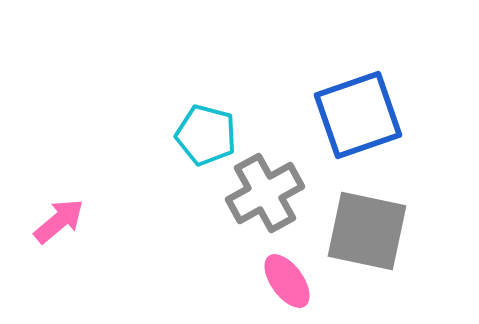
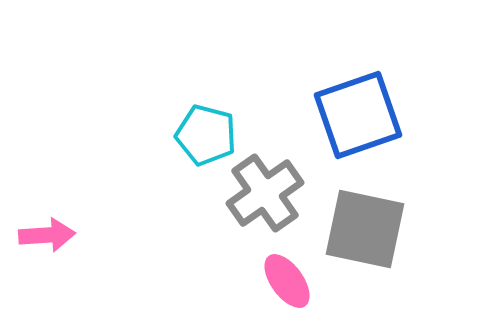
gray cross: rotated 6 degrees counterclockwise
pink arrow: moved 12 px left, 14 px down; rotated 36 degrees clockwise
gray square: moved 2 px left, 2 px up
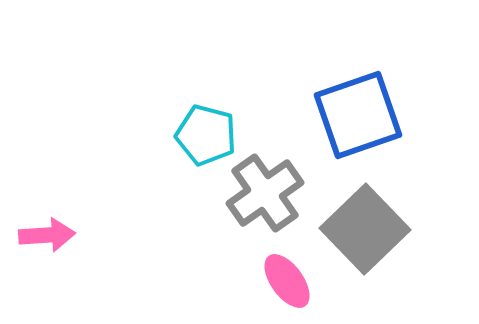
gray square: rotated 34 degrees clockwise
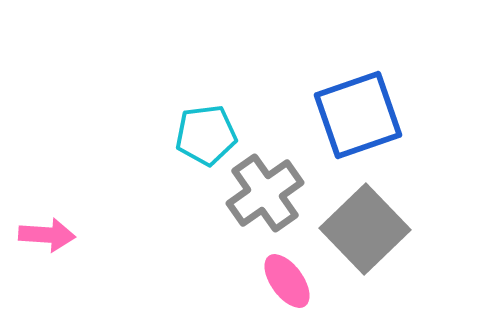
cyan pentagon: rotated 22 degrees counterclockwise
pink arrow: rotated 8 degrees clockwise
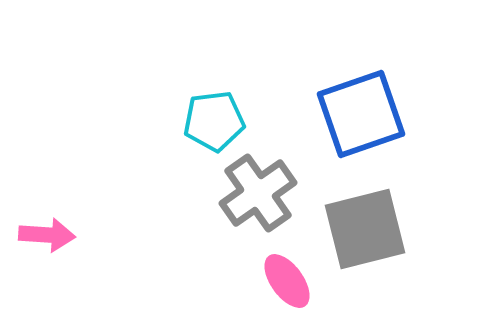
blue square: moved 3 px right, 1 px up
cyan pentagon: moved 8 px right, 14 px up
gray cross: moved 7 px left
gray square: rotated 30 degrees clockwise
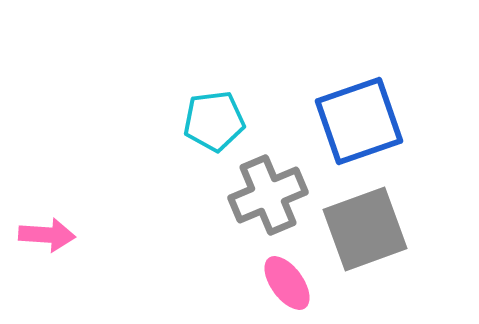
blue square: moved 2 px left, 7 px down
gray cross: moved 10 px right, 2 px down; rotated 12 degrees clockwise
gray square: rotated 6 degrees counterclockwise
pink ellipse: moved 2 px down
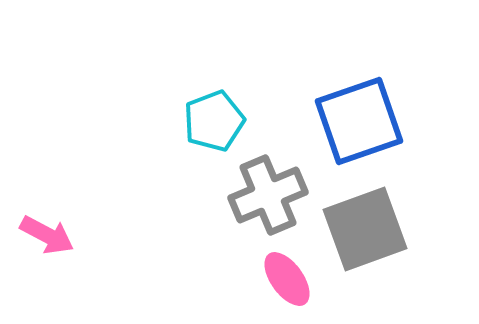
cyan pentagon: rotated 14 degrees counterclockwise
pink arrow: rotated 24 degrees clockwise
pink ellipse: moved 4 px up
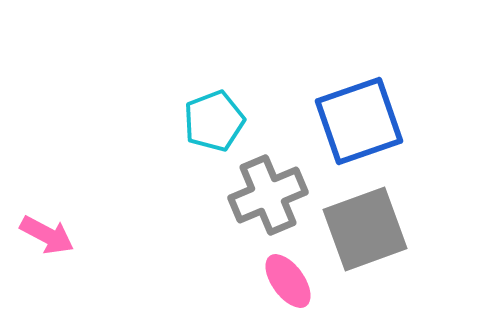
pink ellipse: moved 1 px right, 2 px down
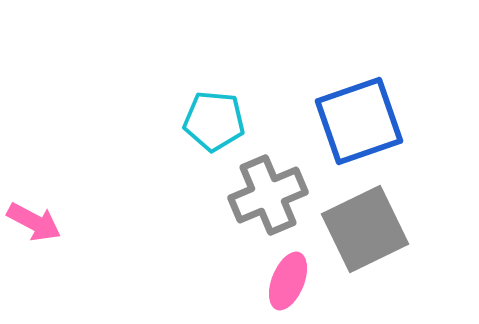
cyan pentagon: rotated 26 degrees clockwise
gray square: rotated 6 degrees counterclockwise
pink arrow: moved 13 px left, 13 px up
pink ellipse: rotated 58 degrees clockwise
